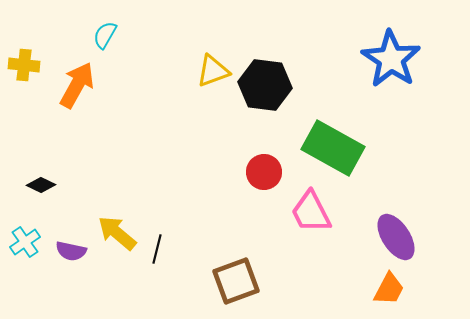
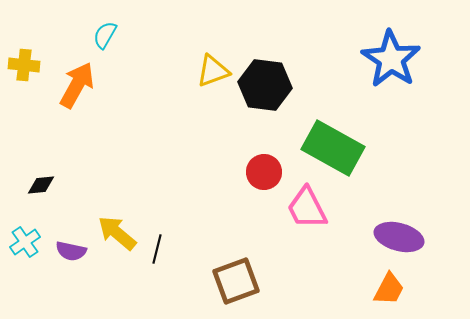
black diamond: rotated 32 degrees counterclockwise
pink trapezoid: moved 4 px left, 4 px up
purple ellipse: moved 3 px right; rotated 42 degrees counterclockwise
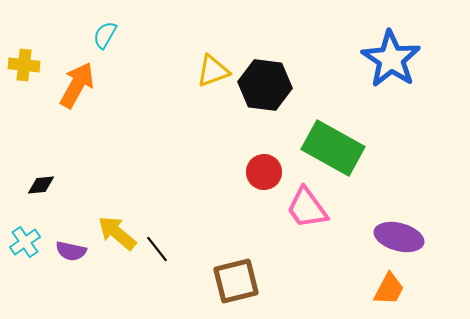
pink trapezoid: rotated 9 degrees counterclockwise
black line: rotated 52 degrees counterclockwise
brown square: rotated 6 degrees clockwise
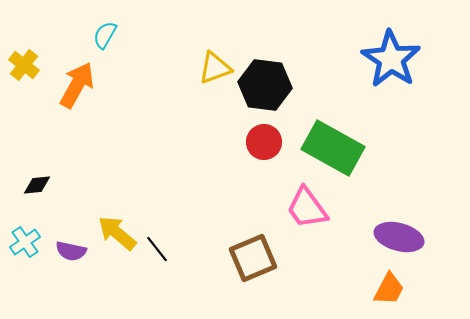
yellow cross: rotated 32 degrees clockwise
yellow triangle: moved 2 px right, 3 px up
red circle: moved 30 px up
black diamond: moved 4 px left
brown square: moved 17 px right, 23 px up; rotated 9 degrees counterclockwise
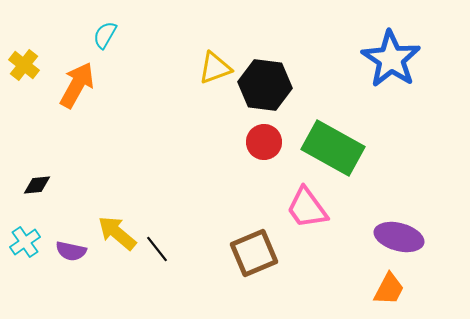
brown square: moved 1 px right, 5 px up
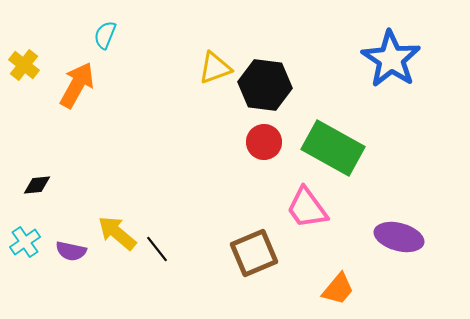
cyan semicircle: rotated 8 degrees counterclockwise
orange trapezoid: moved 51 px left; rotated 12 degrees clockwise
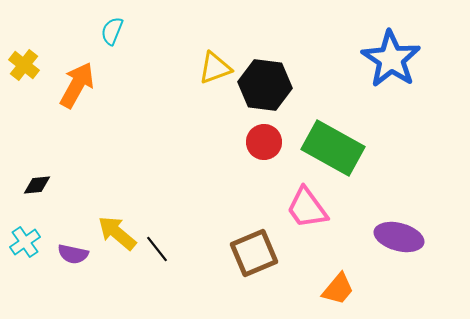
cyan semicircle: moved 7 px right, 4 px up
purple semicircle: moved 2 px right, 3 px down
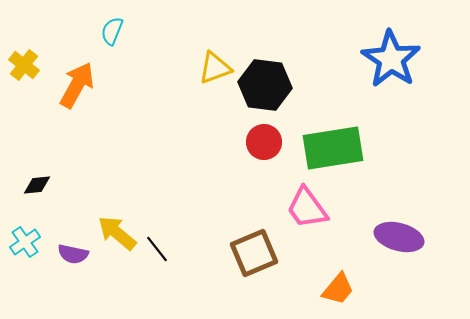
green rectangle: rotated 38 degrees counterclockwise
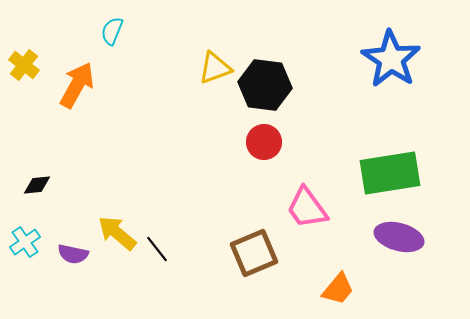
green rectangle: moved 57 px right, 25 px down
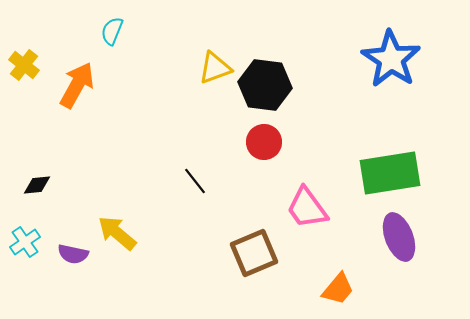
purple ellipse: rotated 54 degrees clockwise
black line: moved 38 px right, 68 px up
